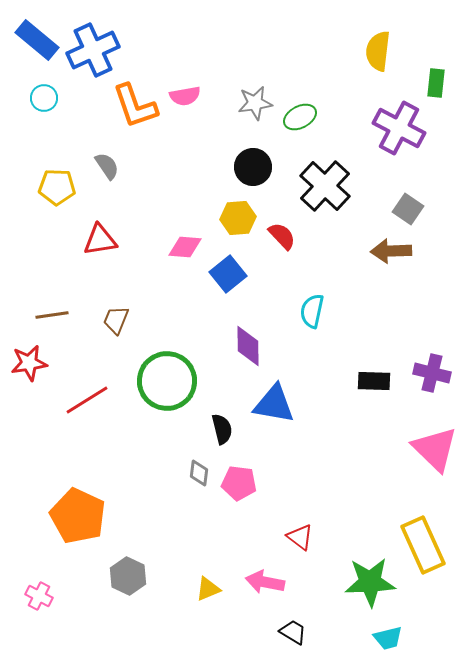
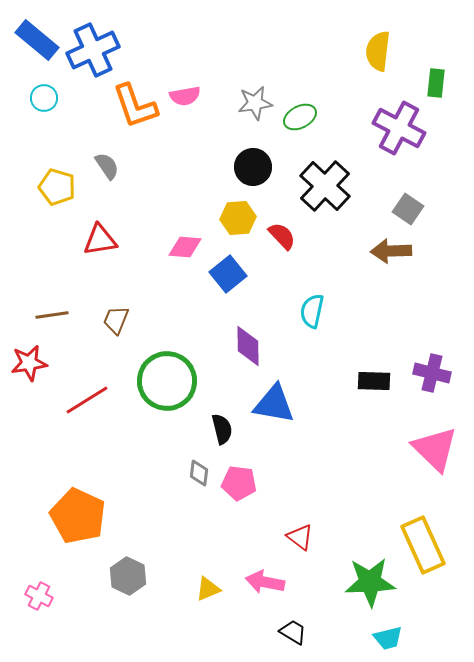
yellow pentagon at (57, 187): rotated 15 degrees clockwise
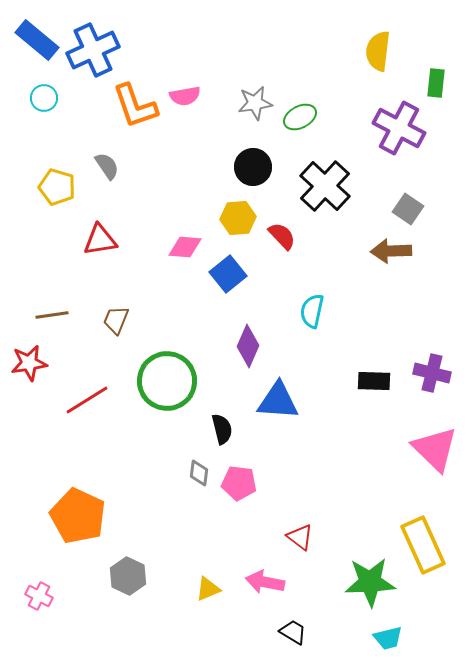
purple diamond at (248, 346): rotated 24 degrees clockwise
blue triangle at (274, 404): moved 4 px right, 3 px up; rotated 6 degrees counterclockwise
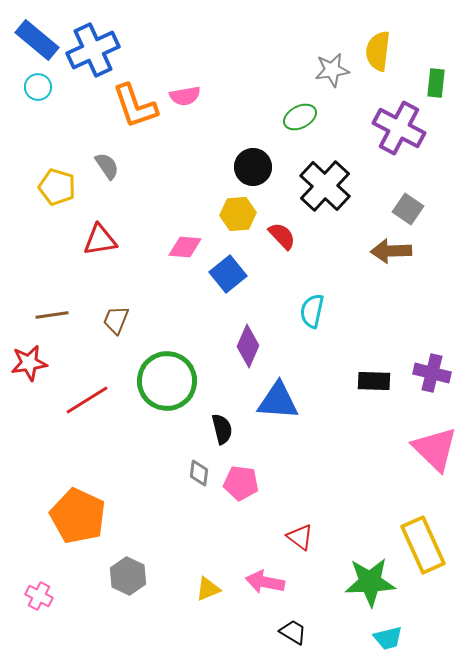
cyan circle at (44, 98): moved 6 px left, 11 px up
gray star at (255, 103): moved 77 px right, 33 px up
yellow hexagon at (238, 218): moved 4 px up
pink pentagon at (239, 483): moved 2 px right
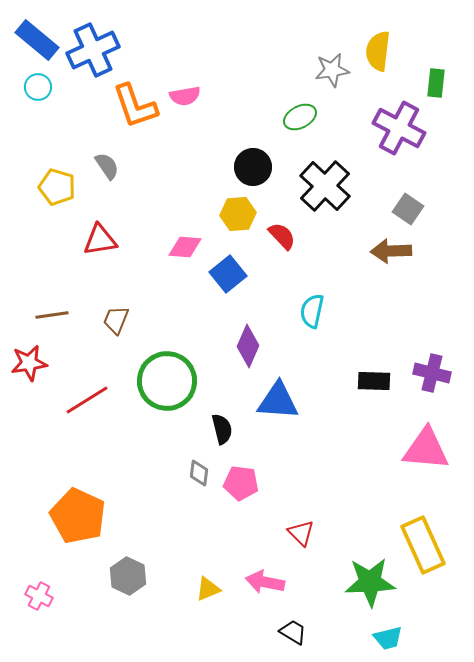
pink triangle at (435, 449): moved 9 px left; rotated 39 degrees counterclockwise
red triangle at (300, 537): moved 1 px right, 4 px up; rotated 8 degrees clockwise
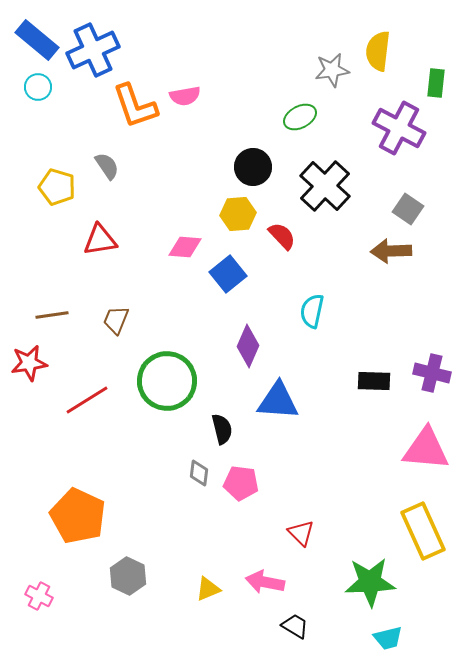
yellow rectangle at (423, 545): moved 14 px up
black trapezoid at (293, 632): moved 2 px right, 6 px up
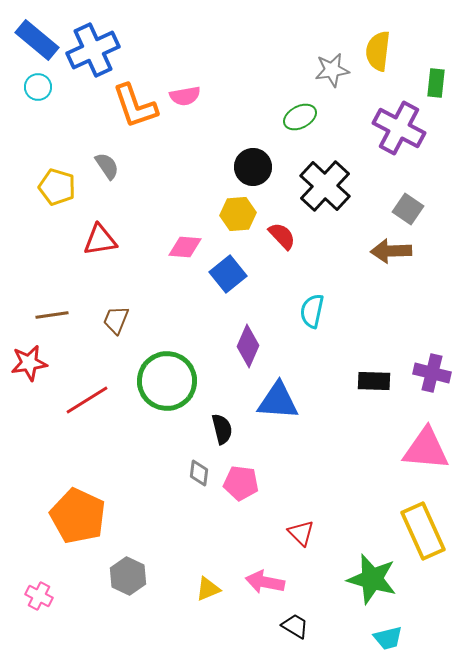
green star at (370, 582): moved 2 px right, 3 px up; rotated 18 degrees clockwise
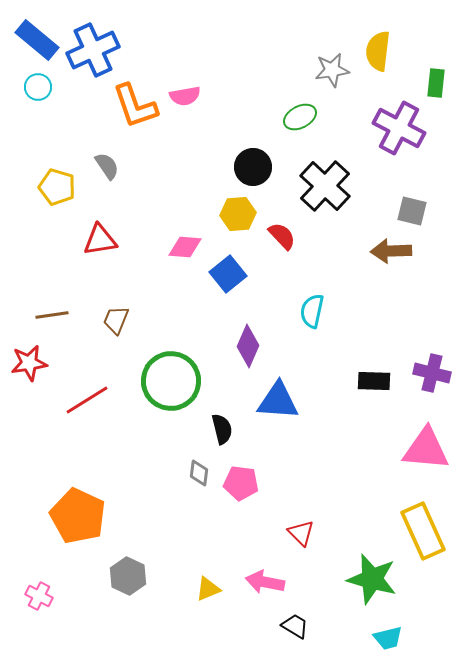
gray square at (408, 209): moved 4 px right, 2 px down; rotated 20 degrees counterclockwise
green circle at (167, 381): moved 4 px right
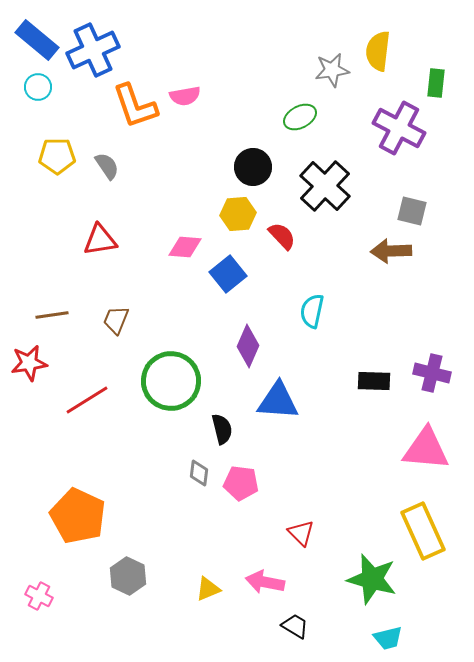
yellow pentagon at (57, 187): moved 31 px up; rotated 18 degrees counterclockwise
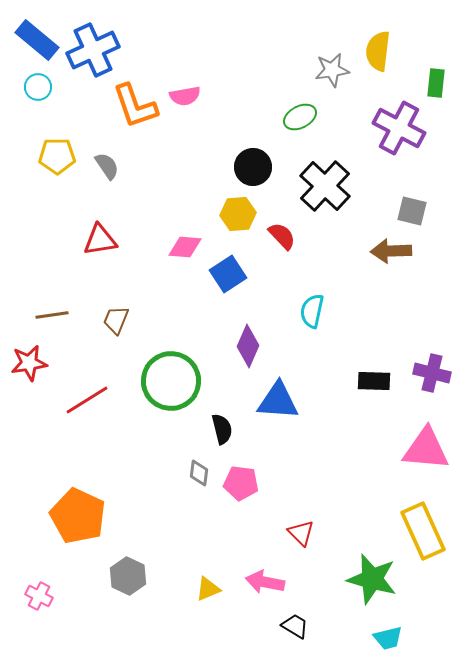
blue square at (228, 274): rotated 6 degrees clockwise
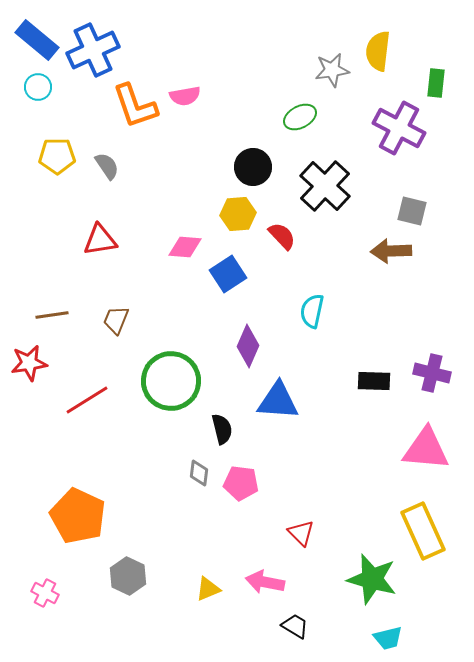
pink cross at (39, 596): moved 6 px right, 3 px up
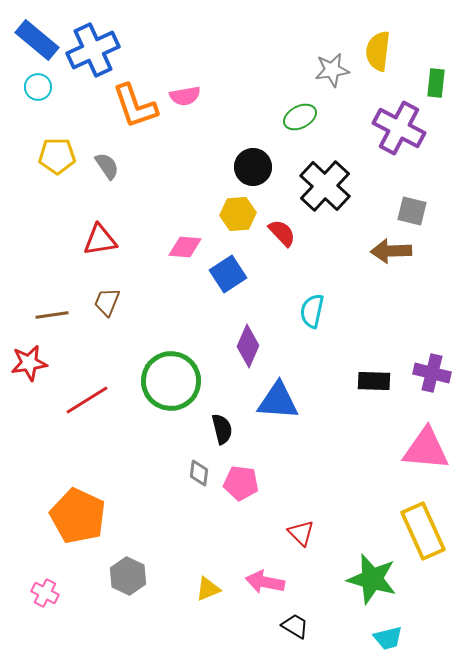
red semicircle at (282, 236): moved 3 px up
brown trapezoid at (116, 320): moved 9 px left, 18 px up
